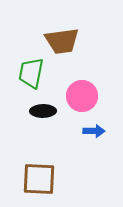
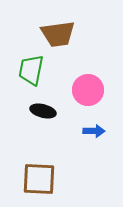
brown trapezoid: moved 4 px left, 7 px up
green trapezoid: moved 3 px up
pink circle: moved 6 px right, 6 px up
black ellipse: rotated 15 degrees clockwise
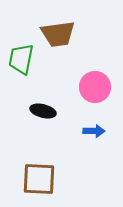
green trapezoid: moved 10 px left, 11 px up
pink circle: moved 7 px right, 3 px up
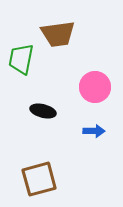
brown square: rotated 18 degrees counterclockwise
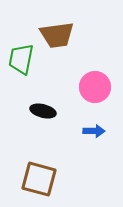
brown trapezoid: moved 1 px left, 1 px down
brown square: rotated 30 degrees clockwise
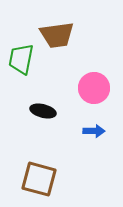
pink circle: moved 1 px left, 1 px down
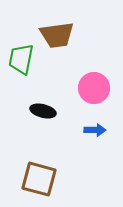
blue arrow: moved 1 px right, 1 px up
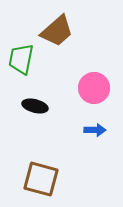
brown trapezoid: moved 4 px up; rotated 33 degrees counterclockwise
black ellipse: moved 8 px left, 5 px up
brown square: moved 2 px right
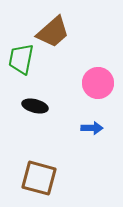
brown trapezoid: moved 4 px left, 1 px down
pink circle: moved 4 px right, 5 px up
blue arrow: moved 3 px left, 2 px up
brown square: moved 2 px left, 1 px up
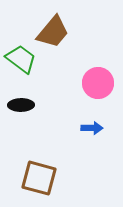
brown trapezoid: rotated 9 degrees counterclockwise
green trapezoid: rotated 116 degrees clockwise
black ellipse: moved 14 px left, 1 px up; rotated 15 degrees counterclockwise
